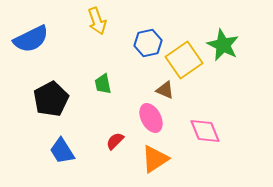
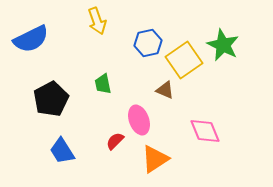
pink ellipse: moved 12 px left, 2 px down; rotated 8 degrees clockwise
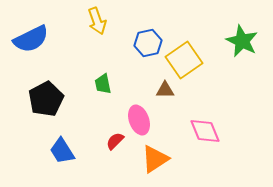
green star: moved 19 px right, 4 px up
brown triangle: rotated 24 degrees counterclockwise
black pentagon: moved 5 px left
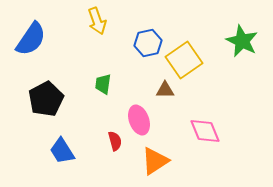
blue semicircle: rotated 30 degrees counterclockwise
green trapezoid: rotated 20 degrees clockwise
red semicircle: rotated 120 degrees clockwise
orange triangle: moved 2 px down
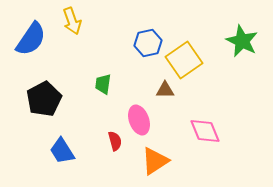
yellow arrow: moved 25 px left
black pentagon: moved 2 px left
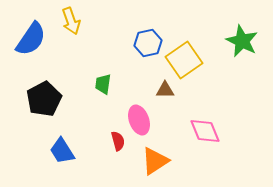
yellow arrow: moved 1 px left
red semicircle: moved 3 px right
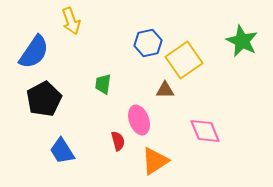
blue semicircle: moved 3 px right, 13 px down
